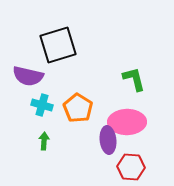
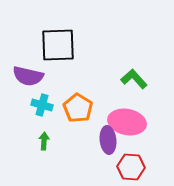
black square: rotated 15 degrees clockwise
green L-shape: rotated 28 degrees counterclockwise
pink ellipse: rotated 12 degrees clockwise
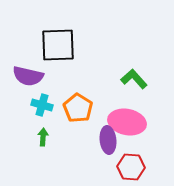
green arrow: moved 1 px left, 4 px up
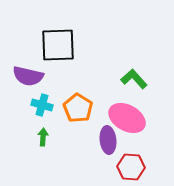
pink ellipse: moved 4 px up; rotated 18 degrees clockwise
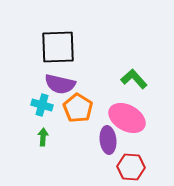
black square: moved 2 px down
purple semicircle: moved 32 px right, 8 px down
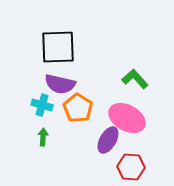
green L-shape: moved 1 px right
purple ellipse: rotated 36 degrees clockwise
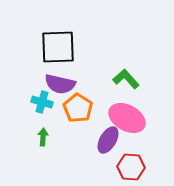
green L-shape: moved 9 px left
cyan cross: moved 3 px up
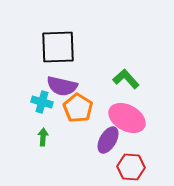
purple semicircle: moved 2 px right, 2 px down
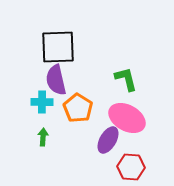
green L-shape: rotated 28 degrees clockwise
purple semicircle: moved 6 px left, 6 px up; rotated 64 degrees clockwise
cyan cross: rotated 15 degrees counterclockwise
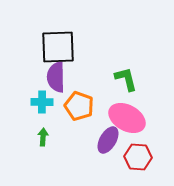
purple semicircle: moved 3 px up; rotated 12 degrees clockwise
orange pentagon: moved 1 px right, 2 px up; rotated 12 degrees counterclockwise
red hexagon: moved 7 px right, 10 px up
